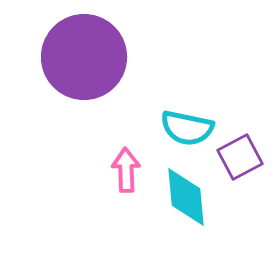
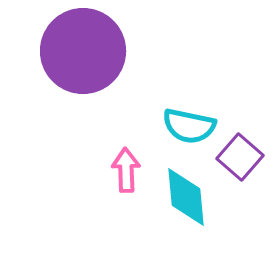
purple circle: moved 1 px left, 6 px up
cyan semicircle: moved 2 px right, 2 px up
purple square: rotated 21 degrees counterclockwise
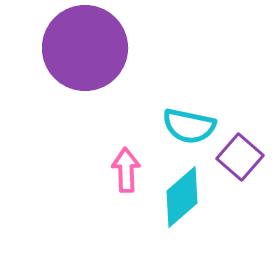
purple circle: moved 2 px right, 3 px up
cyan diamond: moved 4 px left; rotated 54 degrees clockwise
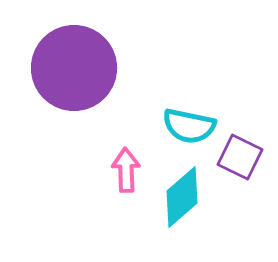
purple circle: moved 11 px left, 20 px down
purple square: rotated 15 degrees counterclockwise
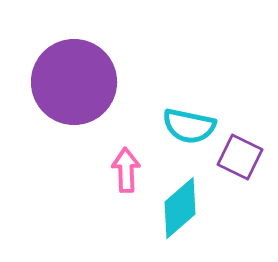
purple circle: moved 14 px down
cyan diamond: moved 2 px left, 11 px down
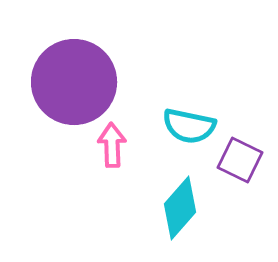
purple square: moved 3 px down
pink arrow: moved 14 px left, 25 px up
cyan diamond: rotated 8 degrees counterclockwise
